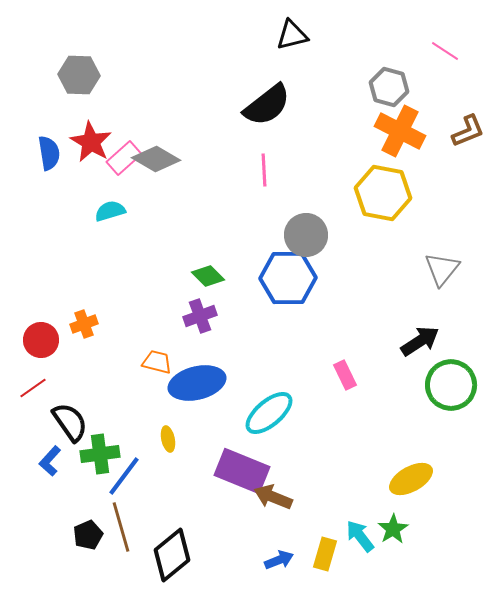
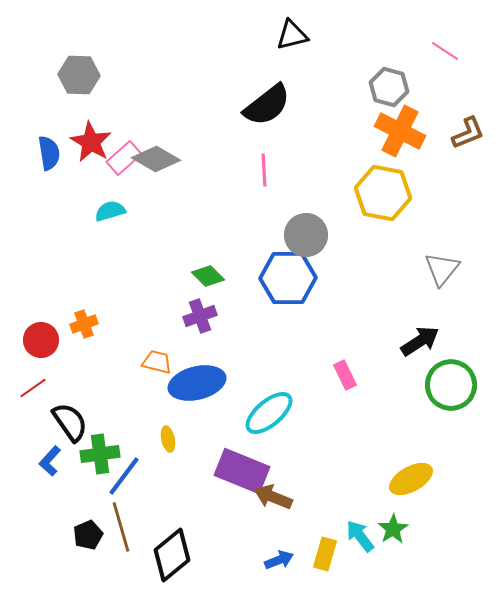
brown L-shape at (468, 131): moved 2 px down
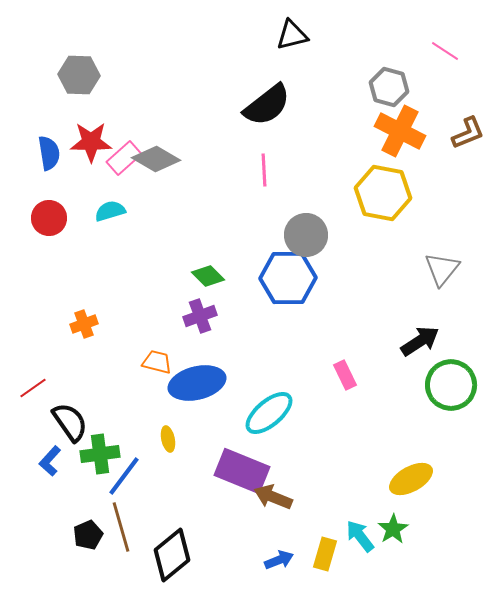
red star at (91, 142): rotated 30 degrees counterclockwise
red circle at (41, 340): moved 8 px right, 122 px up
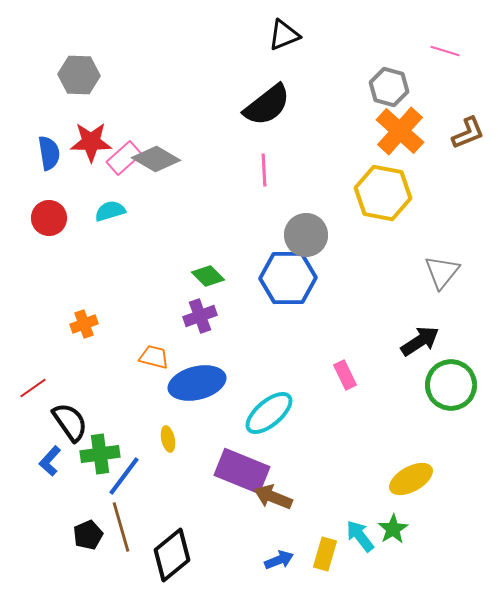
black triangle at (292, 35): moved 8 px left; rotated 8 degrees counterclockwise
pink line at (445, 51): rotated 16 degrees counterclockwise
orange cross at (400, 131): rotated 15 degrees clockwise
gray triangle at (442, 269): moved 3 px down
orange trapezoid at (157, 362): moved 3 px left, 5 px up
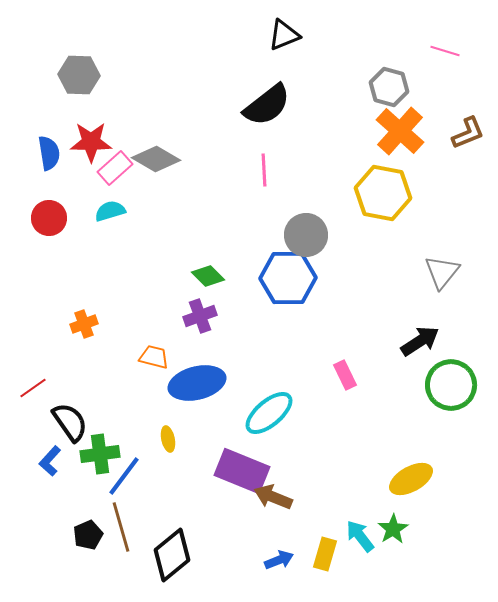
pink rectangle at (124, 158): moved 9 px left, 10 px down
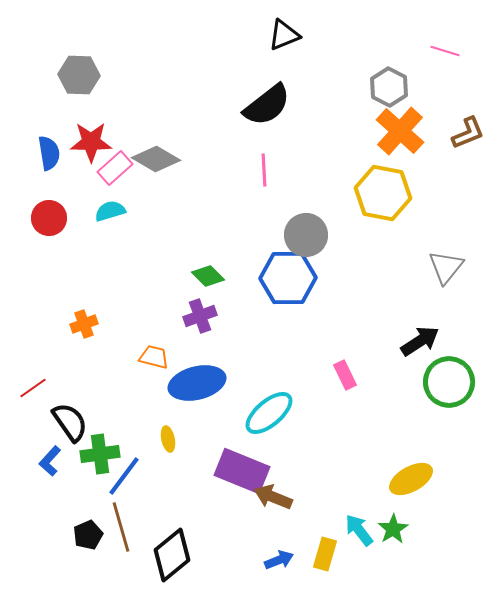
gray hexagon at (389, 87): rotated 12 degrees clockwise
gray triangle at (442, 272): moved 4 px right, 5 px up
green circle at (451, 385): moved 2 px left, 3 px up
cyan arrow at (360, 536): moved 1 px left, 6 px up
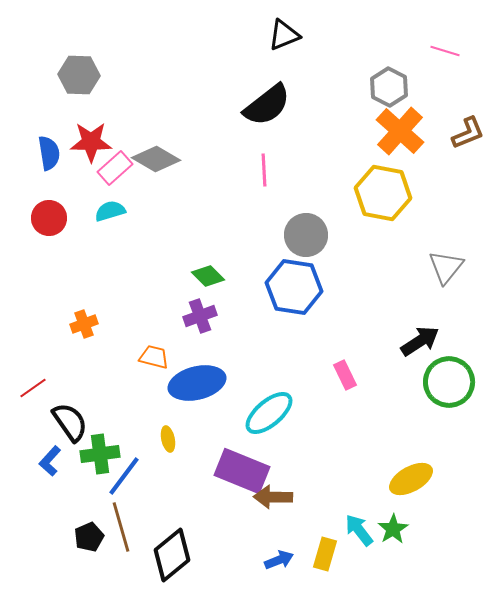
blue hexagon at (288, 278): moved 6 px right, 9 px down; rotated 10 degrees clockwise
brown arrow at (273, 497): rotated 21 degrees counterclockwise
black pentagon at (88, 535): moved 1 px right, 2 px down
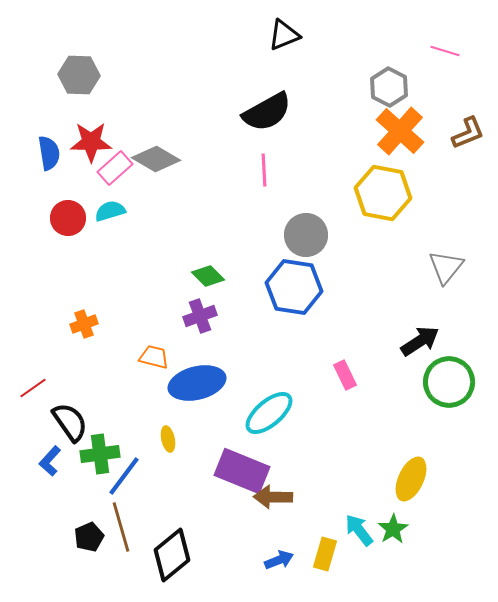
black semicircle at (267, 105): moved 7 px down; rotated 9 degrees clockwise
red circle at (49, 218): moved 19 px right
yellow ellipse at (411, 479): rotated 36 degrees counterclockwise
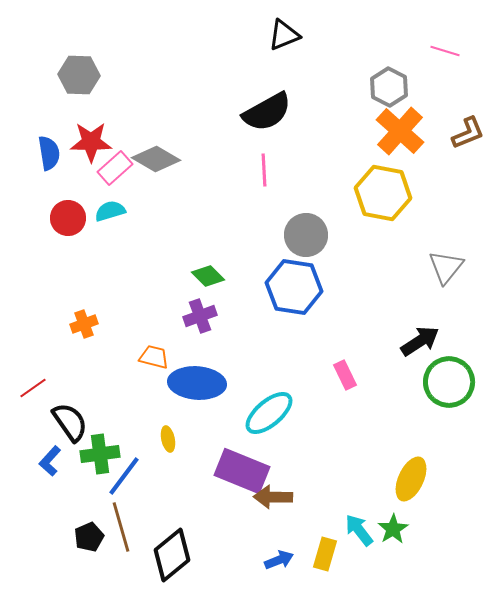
blue ellipse at (197, 383): rotated 18 degrees clockwise
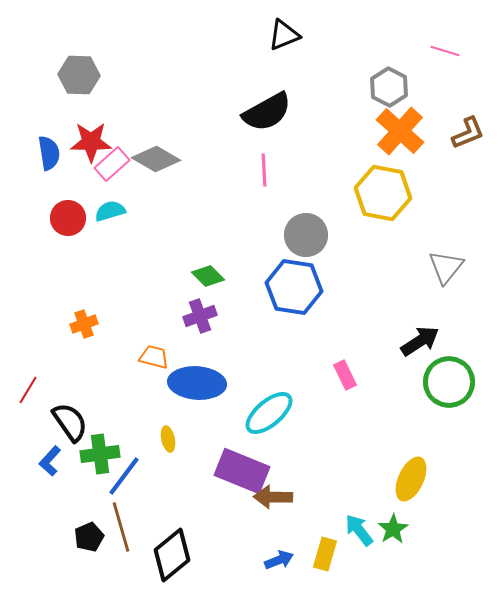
pink rectangle at (115, 168): moved 3 px left, 4 px up
red line at (33, 388): moved 5 px left, 2 px down; rotated 24 degrees counterclockwise
